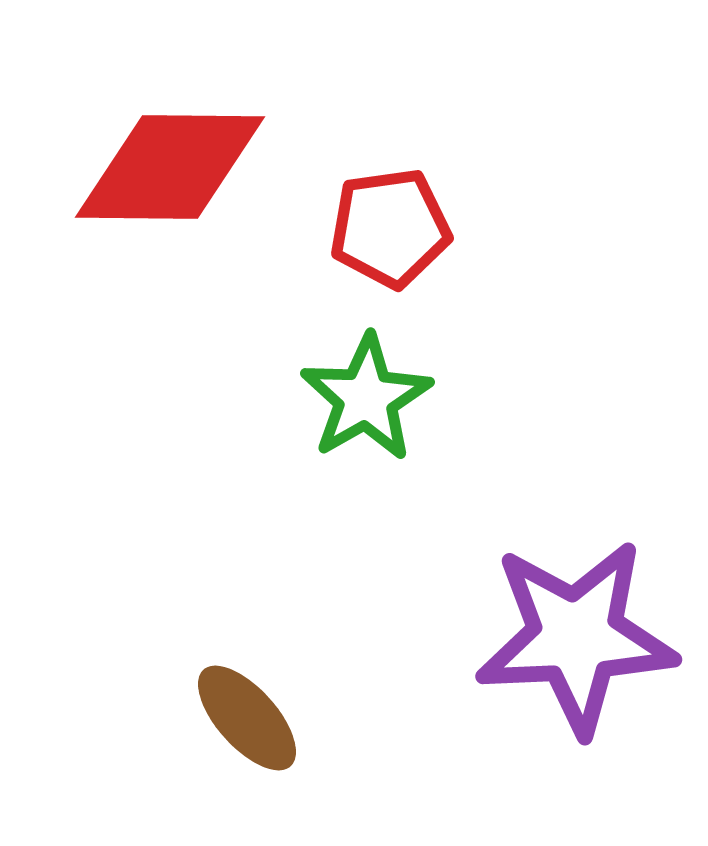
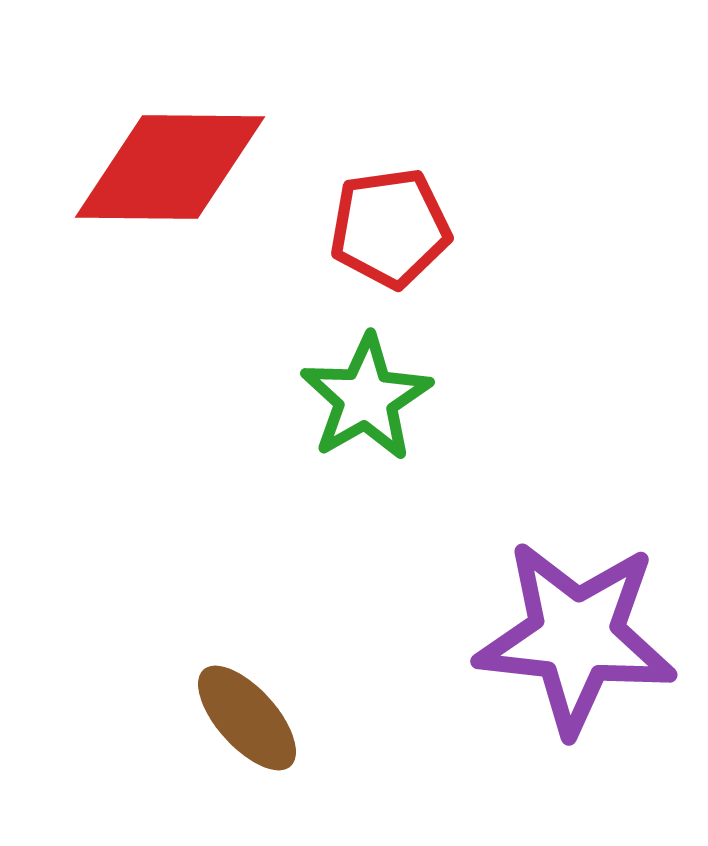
purple star: rotated 9 degrees clockwise
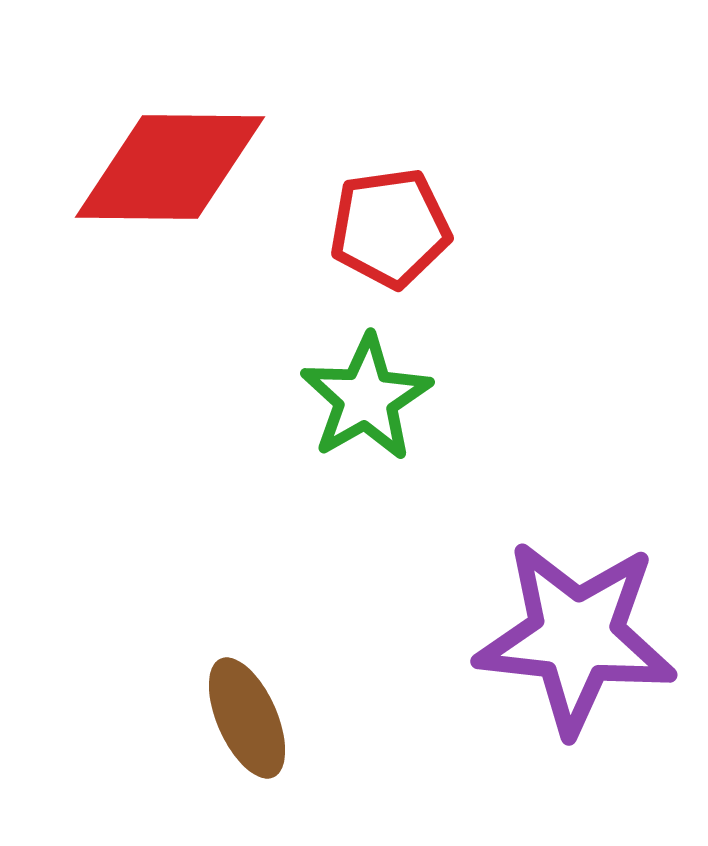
brown ellipse: rotated 18 degrees clockwise
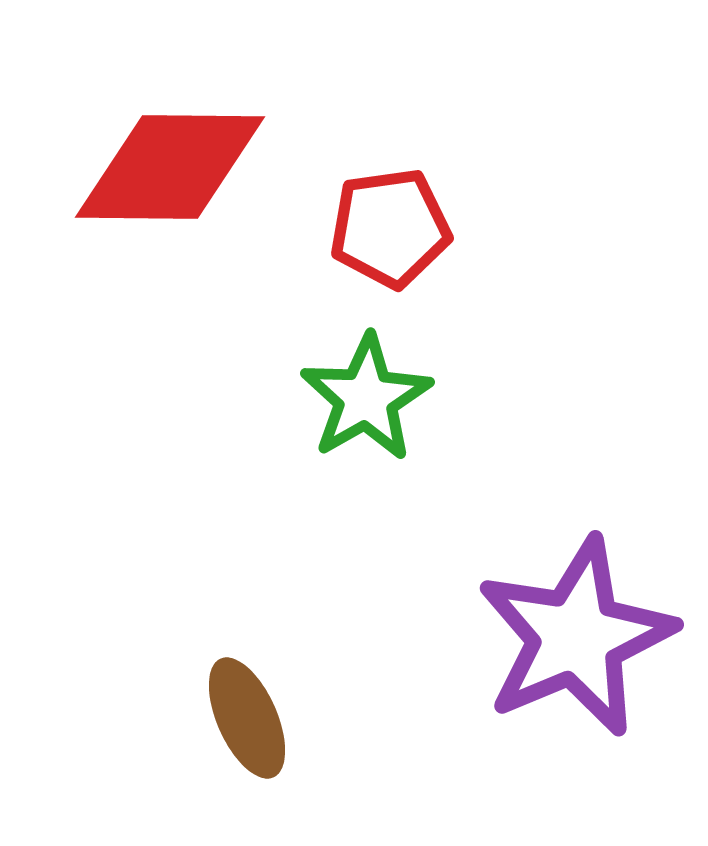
purple star: rotated 29 degrees counterclockwise
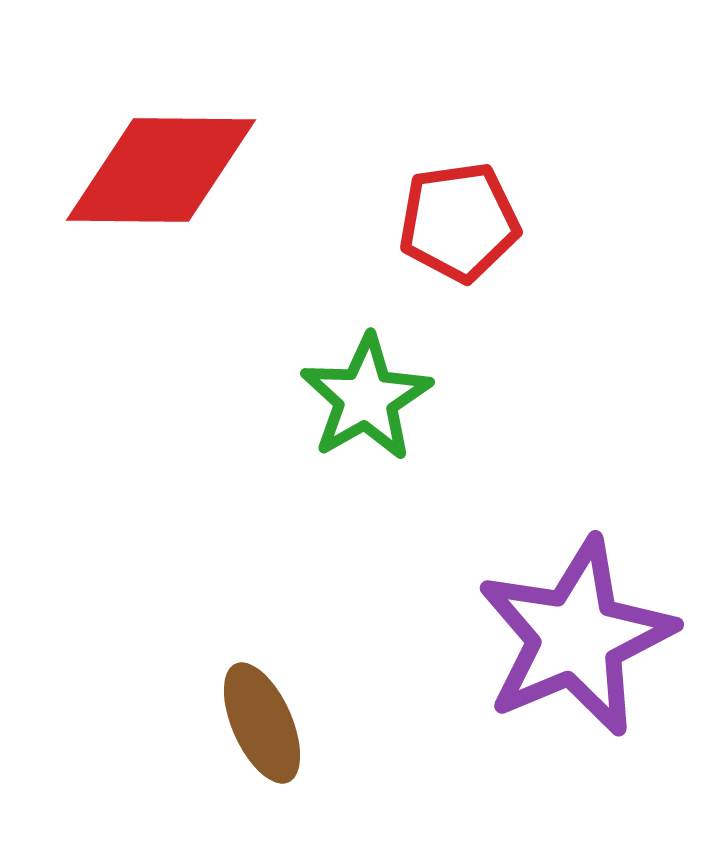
red diamond: moved 9 px left, 3 px down
red pentagon: moved 69 px right, 6 px up
brown ellipse: moved 15 px right, 5 px down
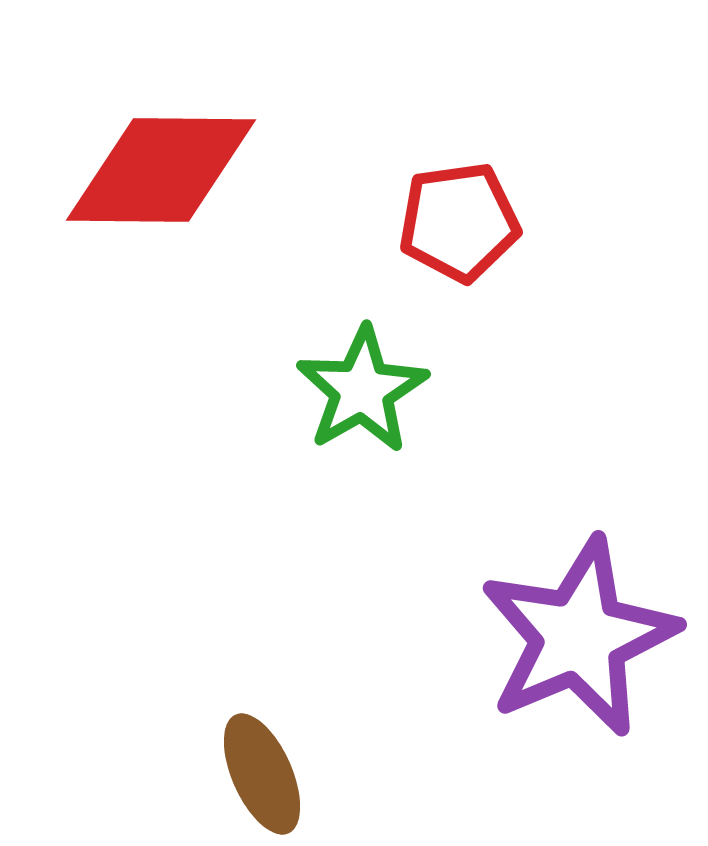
green star: moved 4 px left, 8 px up
purple star: moved 3 px right
brown ellipse: moved 51 px down
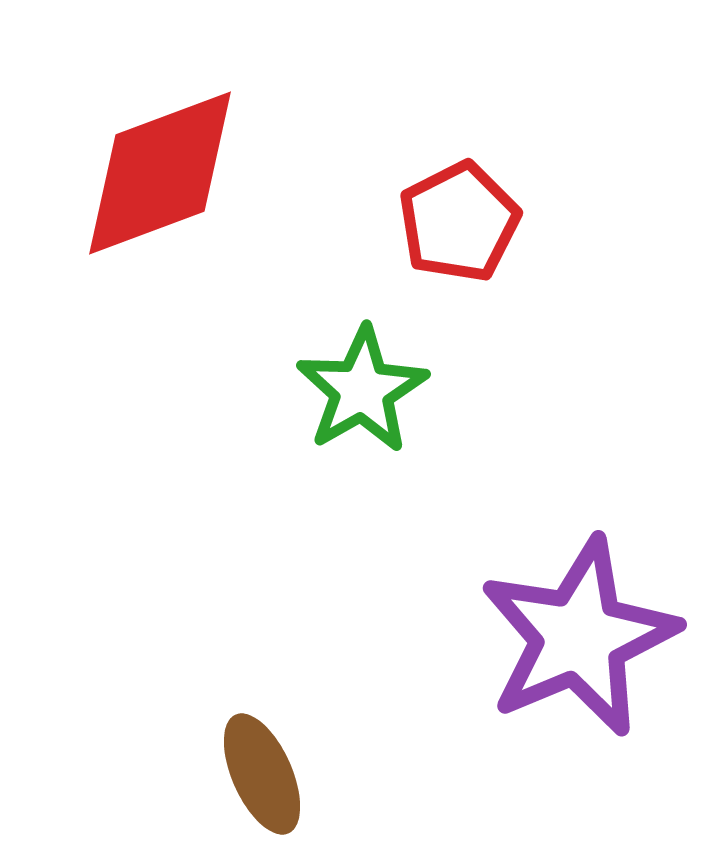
red diamond: moved 1 px left, 3 px down; rotated 21 degrees counterclockwise
red pentagon: rotated 19 degrees counterclockwise
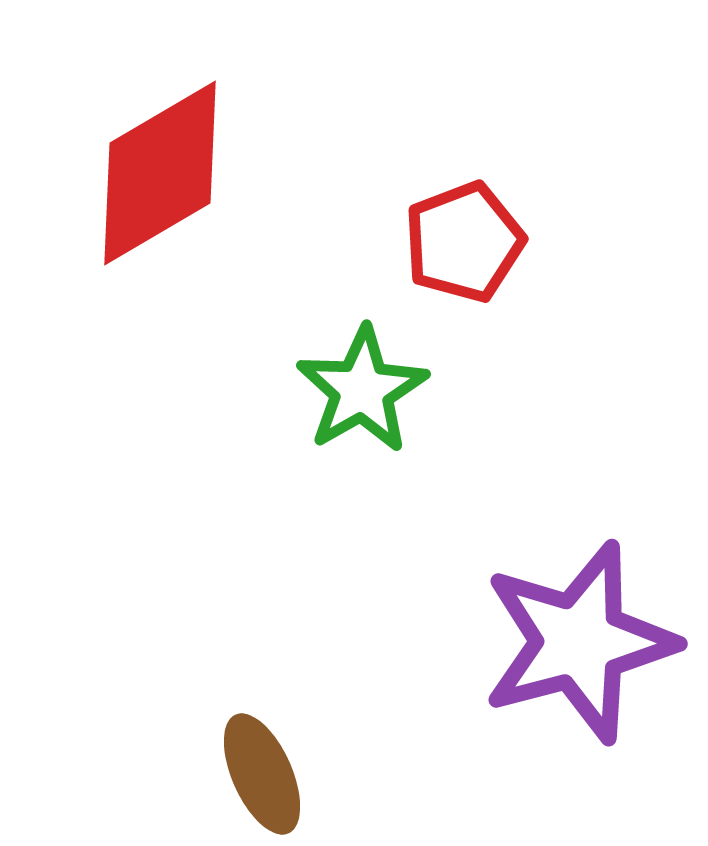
red diamond: rotated 10 degrees counterclockwise
red pentagon: moved 5 px right, 20 px down; rotated 6 degrees clockwise
purple star: moved 5 px down; rotated 8 degrees clockwise
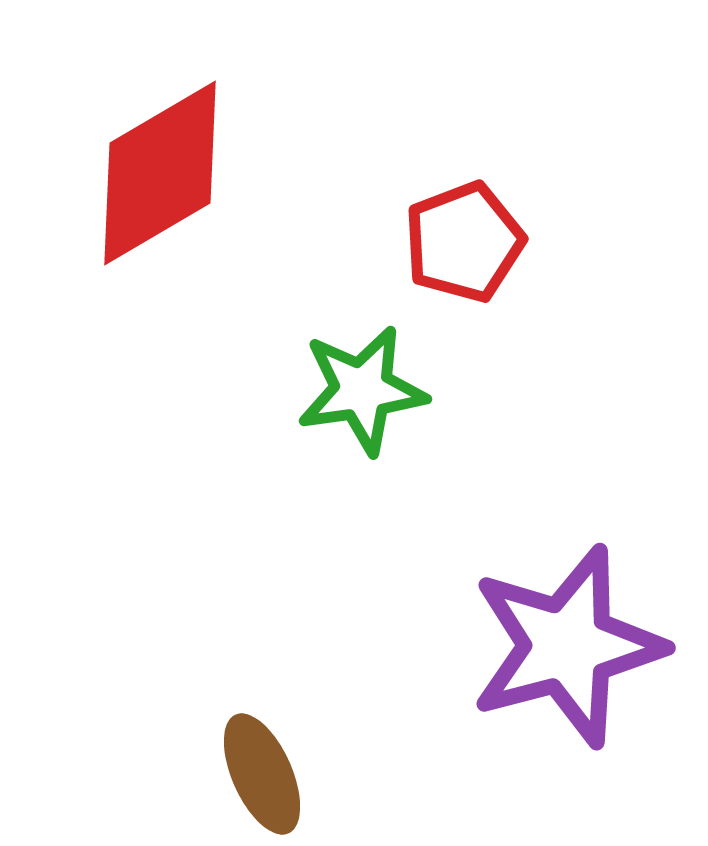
green star: rotated 22 degrees clockwise
purple star: moved 12 px left, 4 px down
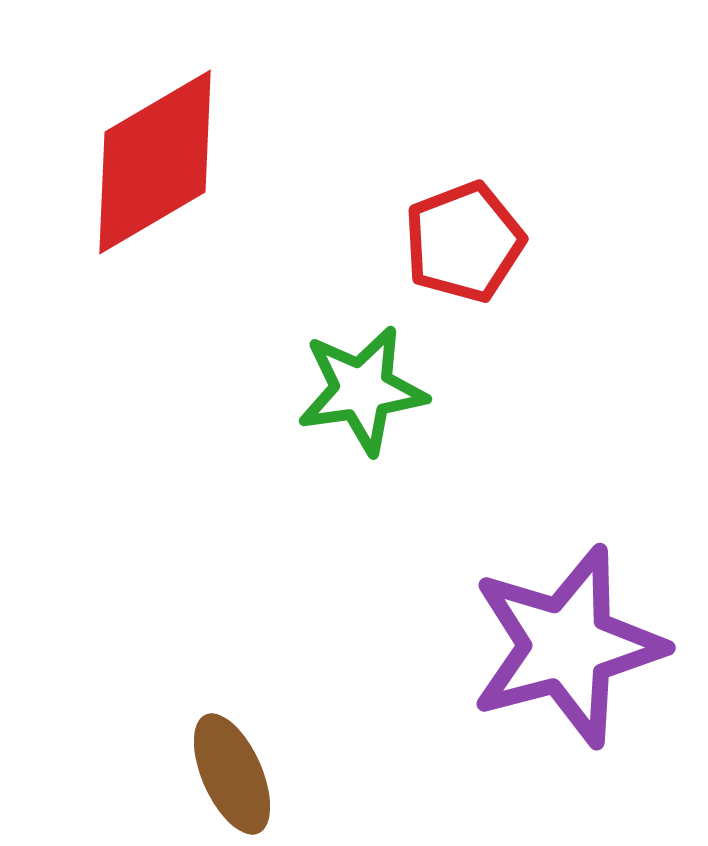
red diamond: moved 5 px left, 11 px up
brown ellipse: moved 30 px left
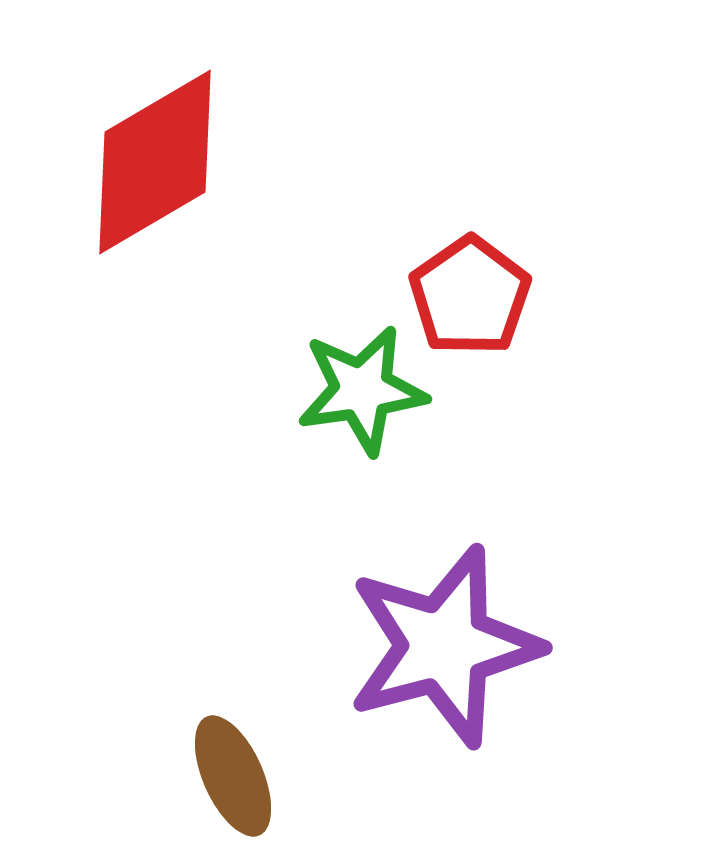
red pentagon: moved 6 px right, 54 px down; rotated 14 degrees counterclockwise
purple star: moved 123 px left
brown ellipse: moved 1 px right, 2 px down
